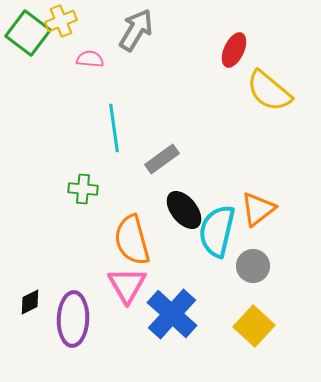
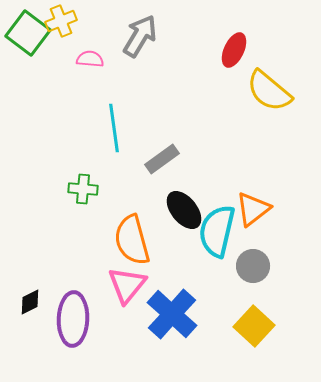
gray arrow: moved 4 px right, 6 px down
orange triangle: moved 5 px left
pink triangle: rotated 9 degrees clockwise
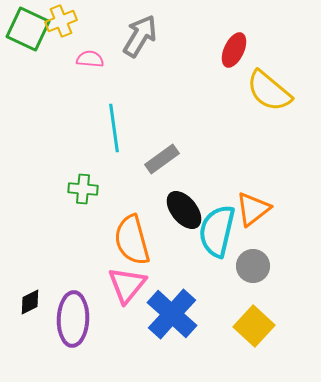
green square: moved 4 px up; rotated 12 degrees counterclockwise
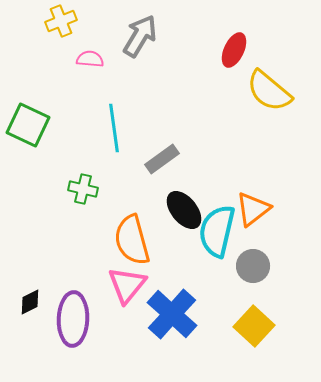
green square: moved 96 px down
green cross: rotated 8 degrees clockwise
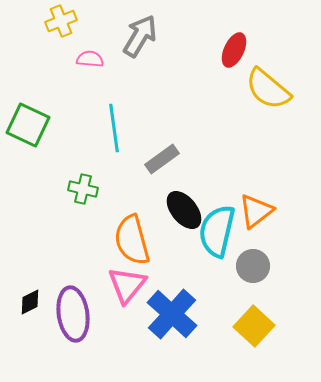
yellow semicircle: moved 1 px left, 2 px up
orange triangle: moved 3 px right, 2 px down
purple ellipse: moved 5 px up; rotated 10 degrees counterclockwise
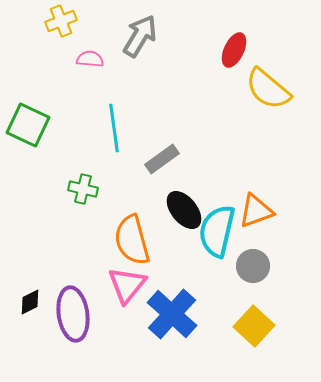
orange triangle: rotated 18 degrees clockwise
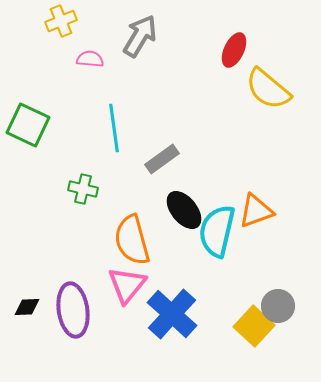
gray circle: moved 25 px right, 40 px down
black diamond: moved 3 px left, 5 px down; rotated 24 degrees clockwise
purple ellipse: moved 4 px up
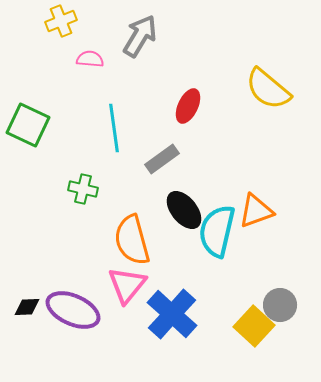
red ellipse: moved 46 px left, 56 px down
gray circle: moved 2 px right, 1 px up
purple ellipse: rotated 58 degrees counterclockwise
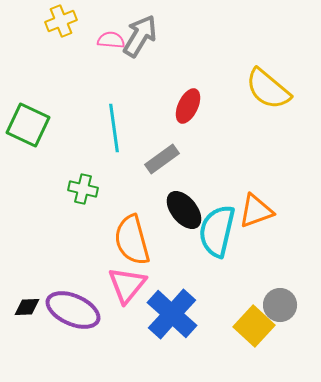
pink semicircle: moved 21 px right, 19 px up
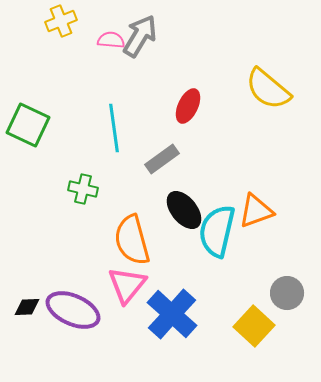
gray circle: moved 7 px right, 12 px up
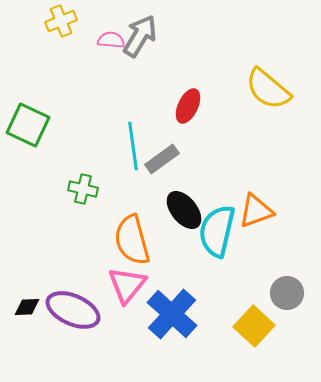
cyan line: moved 19 px right, 18 px down
